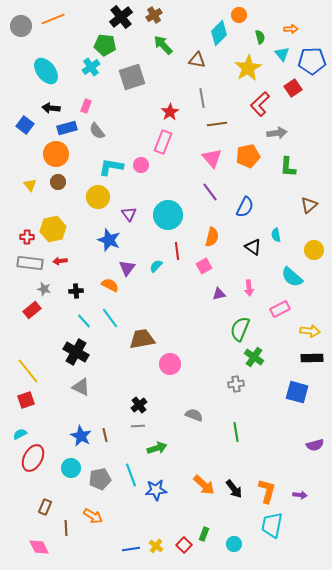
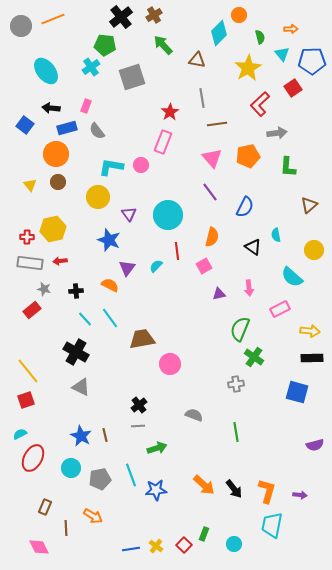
cyan line at (84, 321): moved 1 px right, 2 px up
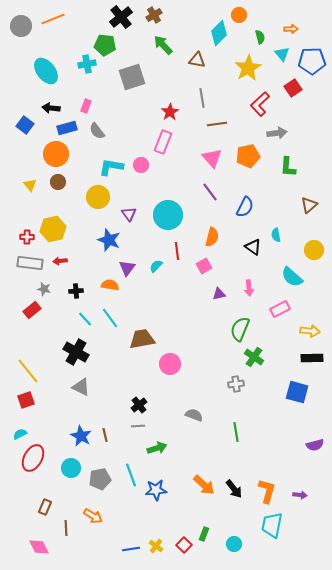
cyan cross at (91, 67): moved 4 px left, 3 px up; rotated 24 degrees clockwise
orange semicircle at (110, 285): rotated 18 degrees counterclockwise
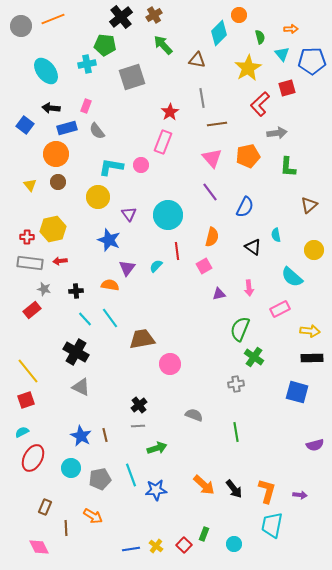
red square at (293, 88): moved 6 px left; rotated 18 degrees clockwise
cyan semicircle at (20, 434): moved 2 px right, 2 px up
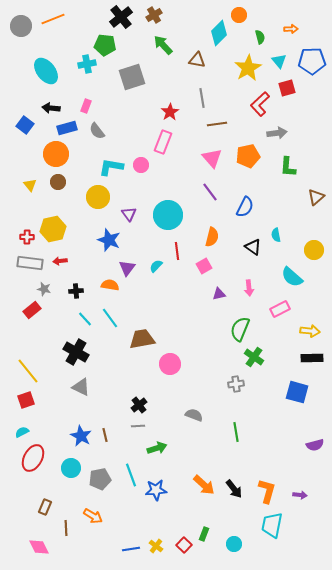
cyan triangle at (282, 54): moved 3 px left, 7 px down
brown triangle at (309, 205): moved 7 px right, 8 px up
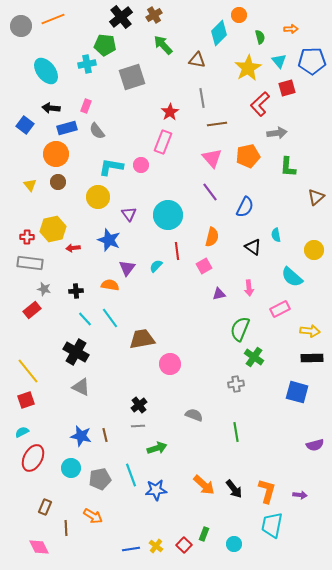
red arrow at (60, 261): moved 13 px right, 13 px up
blue star at (81, 436): rotated 15 degrees counterclockwise
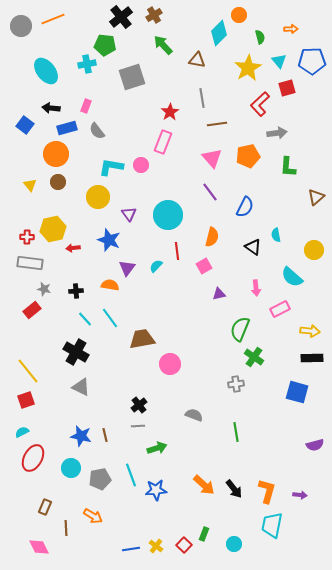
pink arrow at (249, 288): moved 7 px right
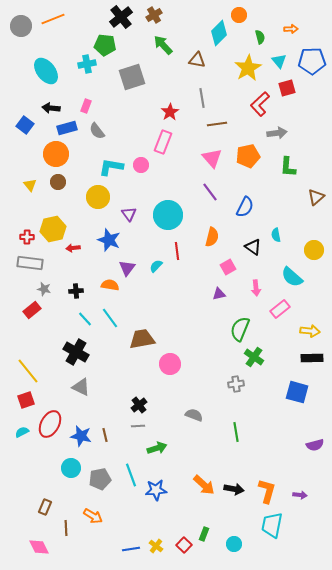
pink square at (204, 266): moved 24 px right, 1 px down
pink rectangle at (280, 309): rotated 12 degrees counterclockwise
red ellipse at (33, 458): moved 17 px right, 34 px up
black arrow at (234, 489): rotated 42 degrees counterclockwise
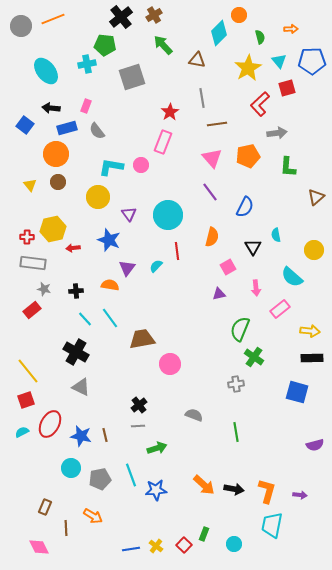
black triangle at (253, 247): rotated 24 degrees clockwise
gray rectangle at (30, 263): moved 3 px right
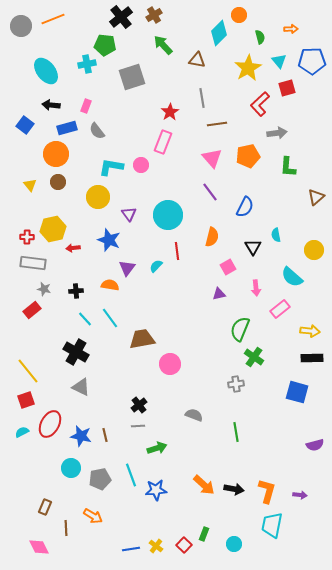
black arrow at (51, 108): moved 3 px up
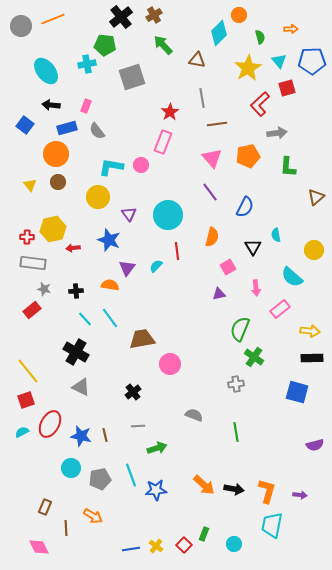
black cross at (139, 405): moved 6 px left, 13 px up
